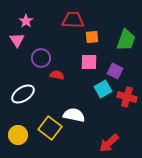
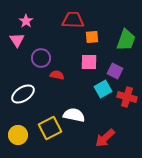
yellow square: rotated 25 degrees clockwise
red arrow: moved 4 px left, 5 px up
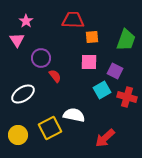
red semicircle: moved 2 px left, 1 px down; rotated 40 degrees clockwise
cyan square: moved 1 px left, 1 px down
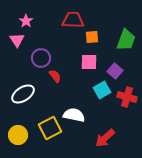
purple square: rotated 14 degrees clockwise
